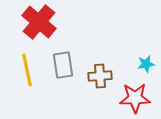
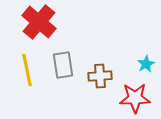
cyan star: rotated 18 degrees counterclockwise
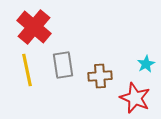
red cross: moved 5 px left, 5 px down
red star: rotated 24 degrees clockwise
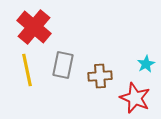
gray rectangle: rotated 20 degrees clockwise
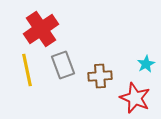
red cross: moved 7 px right, 2 px down; rotated 16 degrees clockwise
gray rectangle: rotated 32 degrees counterclockwise
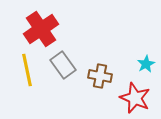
gray rectangle: rotated 16 degrees counterclockwise
brown cross: rotated 15 degrees clockwise
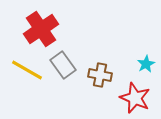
yellow line: rotated 48 degrees counterclockwise
brown cross: moved 1 px up
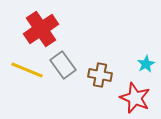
yellow line: rotated 8 degrees counterclockwise
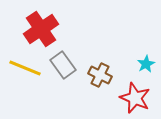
yellow line: moved 2 px left, 2 px up
brown cross: rotated 15 degrees clockwise
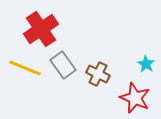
cyan star: rotated 12 degrees counterclockwise
brown cross: moved 2 px left, 1 px up
